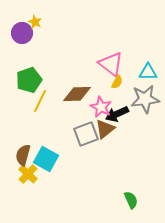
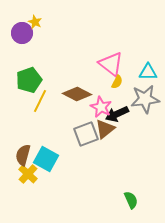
brown diamond: rotated 28 degrees clockwise
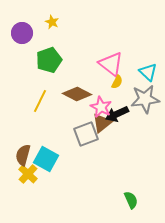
yellow star: moved 17 px right
cyan triangle: rotated 42 degrees clockwise
green pentagon: moved 20 px right, 20 px up
brown triangle: moved 3 px left, 6 px up
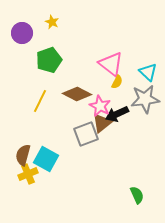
pink star: moved 1 px left, 1 px up
yellow cross: rotated 24 degrees clockwise
green semicircle: moved 6 px right, 5 px up
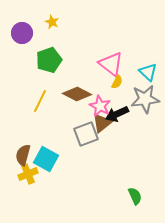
green semicircle: moved 2 px left, 1 px down
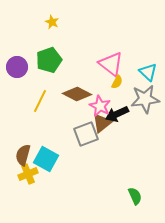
purple circle: moved 5 px left, 34 px down
